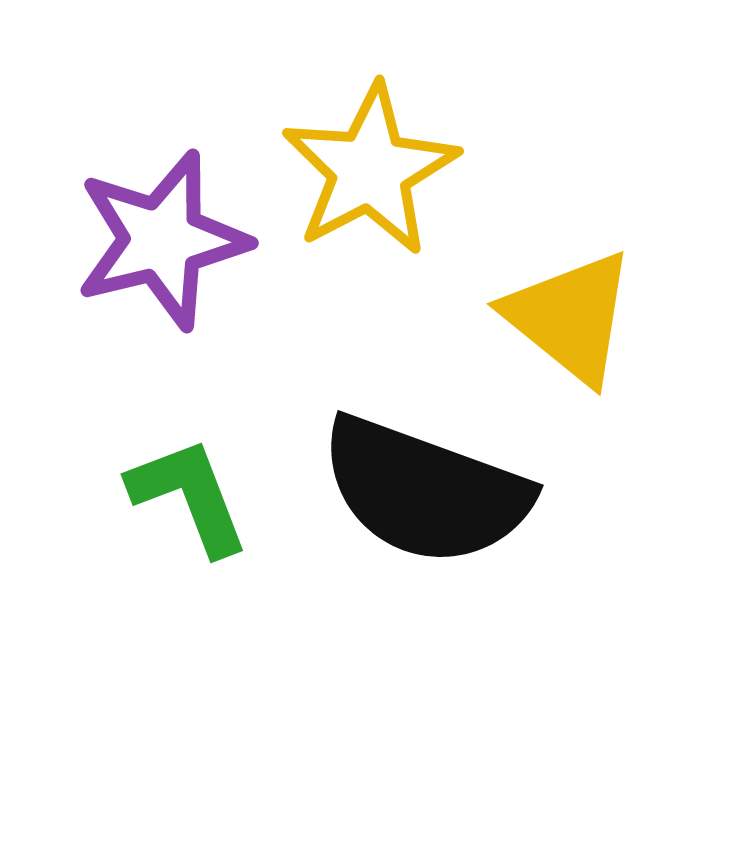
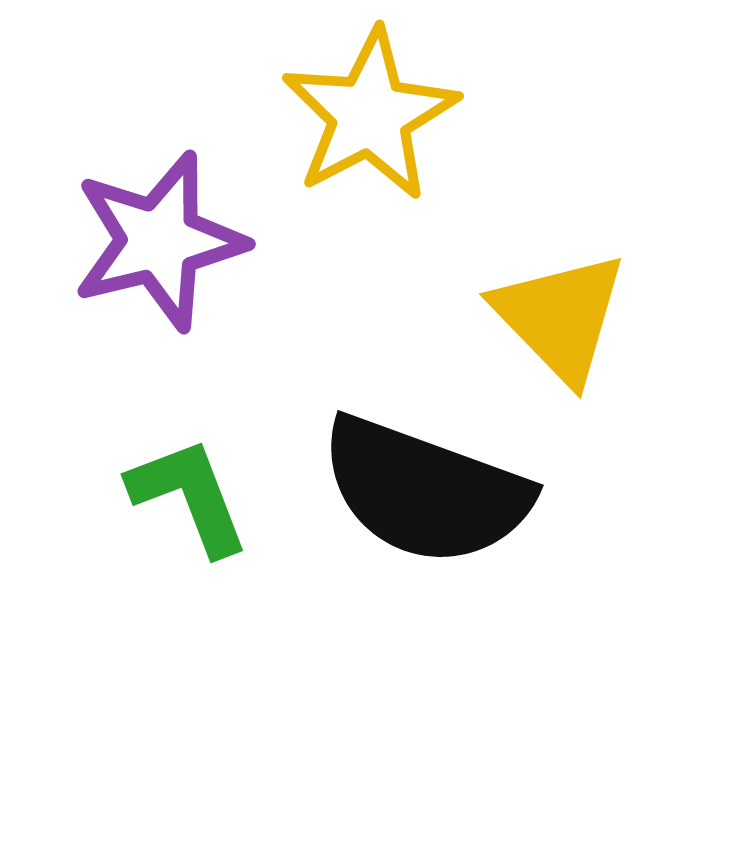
yellow star: moved 55 px up
purple star: moved 3 px left, 1 px down
yellow triangle: moved 10 px left; rotated 7 degrees clockwise
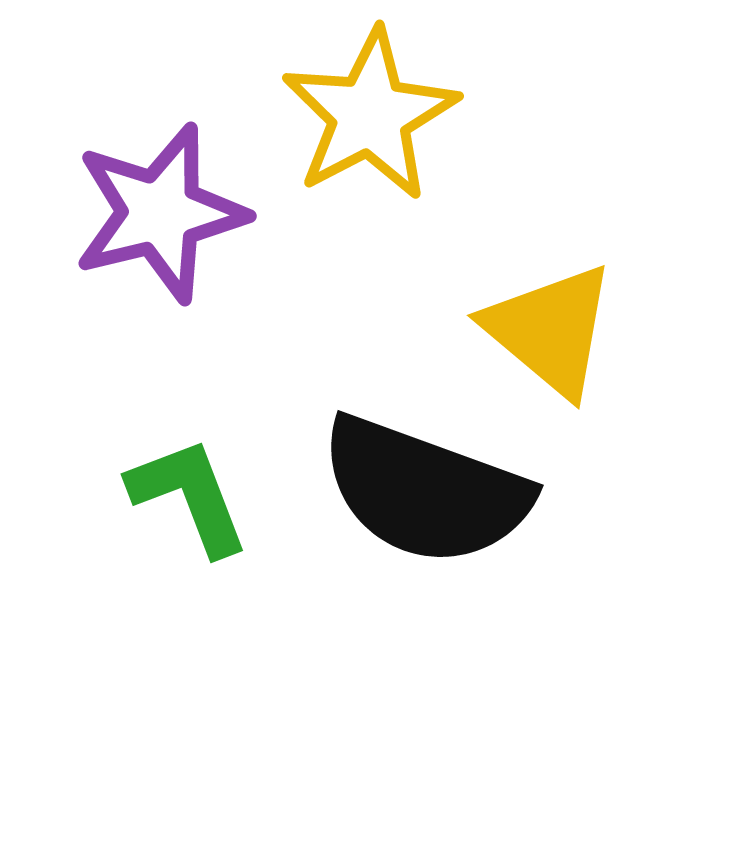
purple star: moved 1 px right, 28 px up
yellow triangle: moved 10 px left, 13 px down; rotated 6 degrees counterclockwise
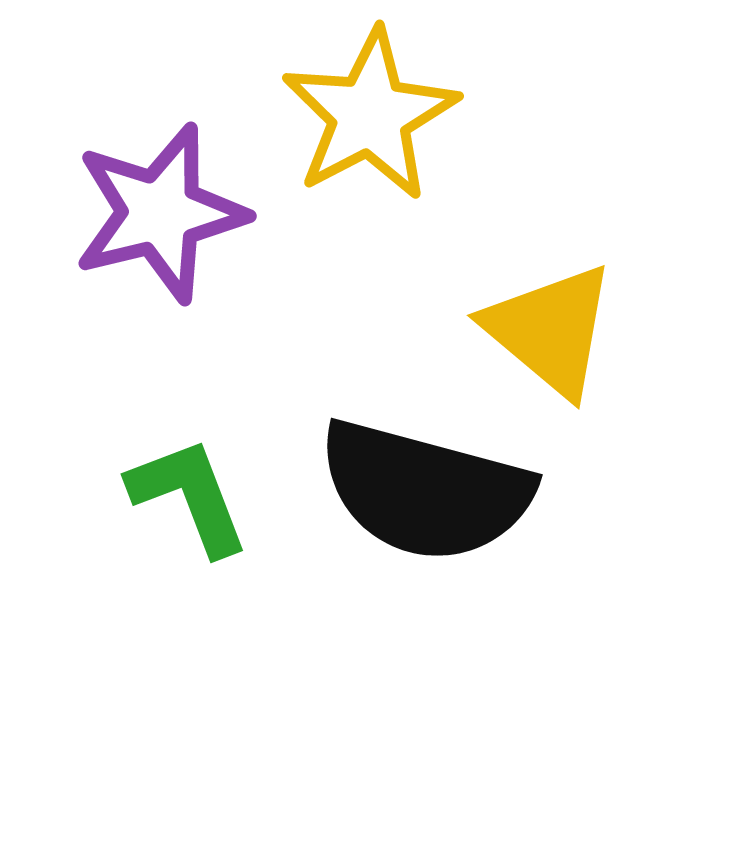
black semicircle: rotated 5 degrees counterclockwise
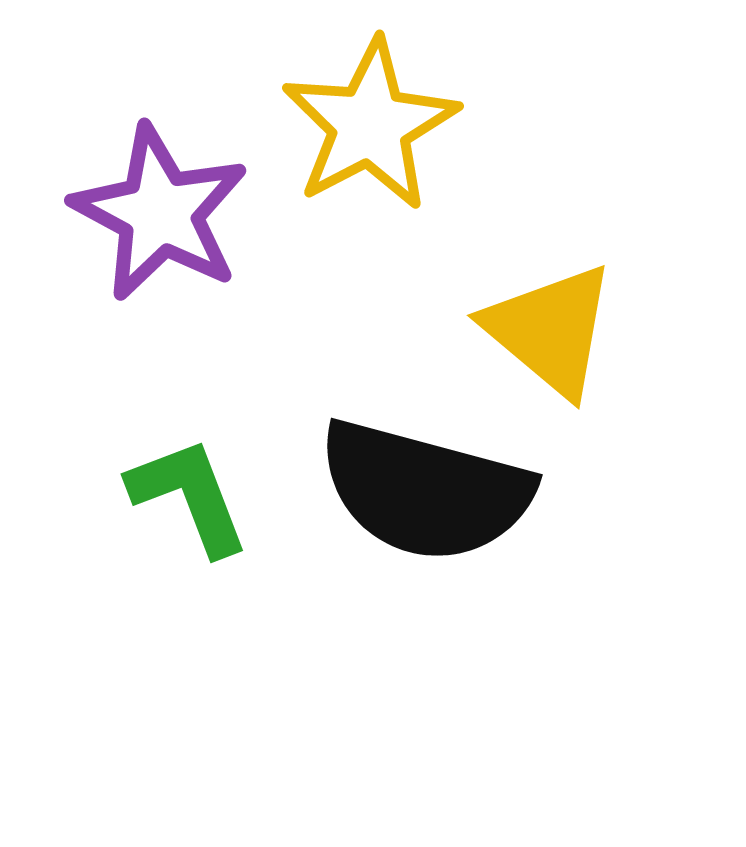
yellow star: moved 10 px down
purple star: rotated 30 degrees counterclockwise
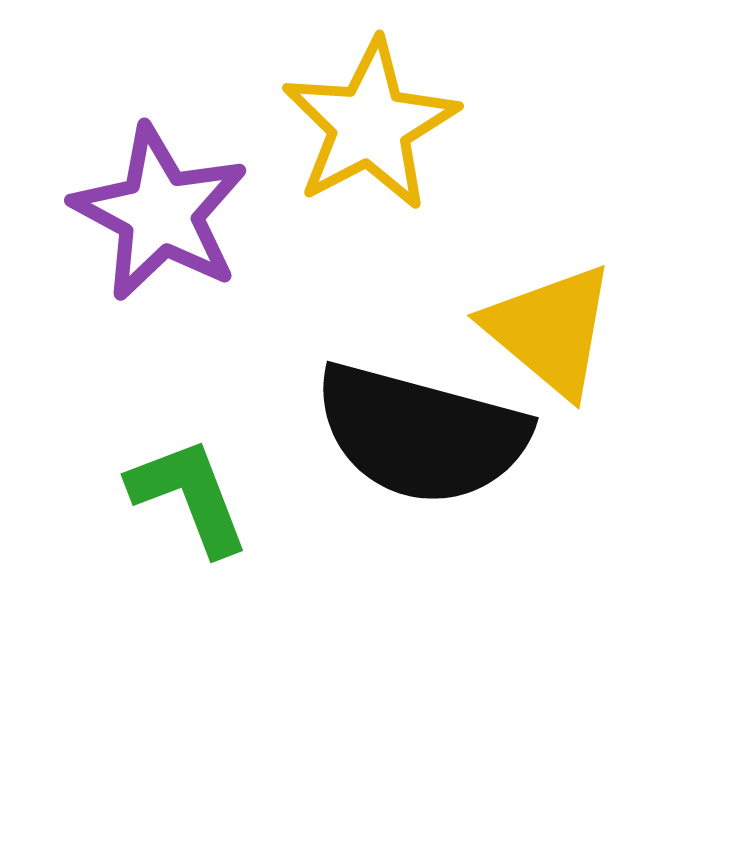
black semicircle: moved 4 px left, 57 px up
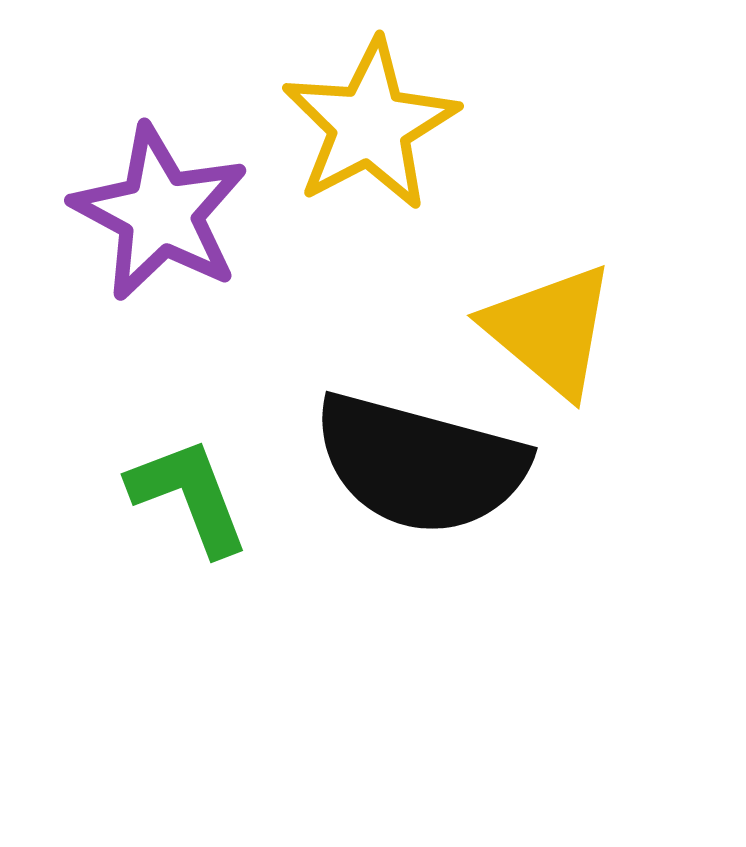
black semicircle: moved 1 px left, 30 px down
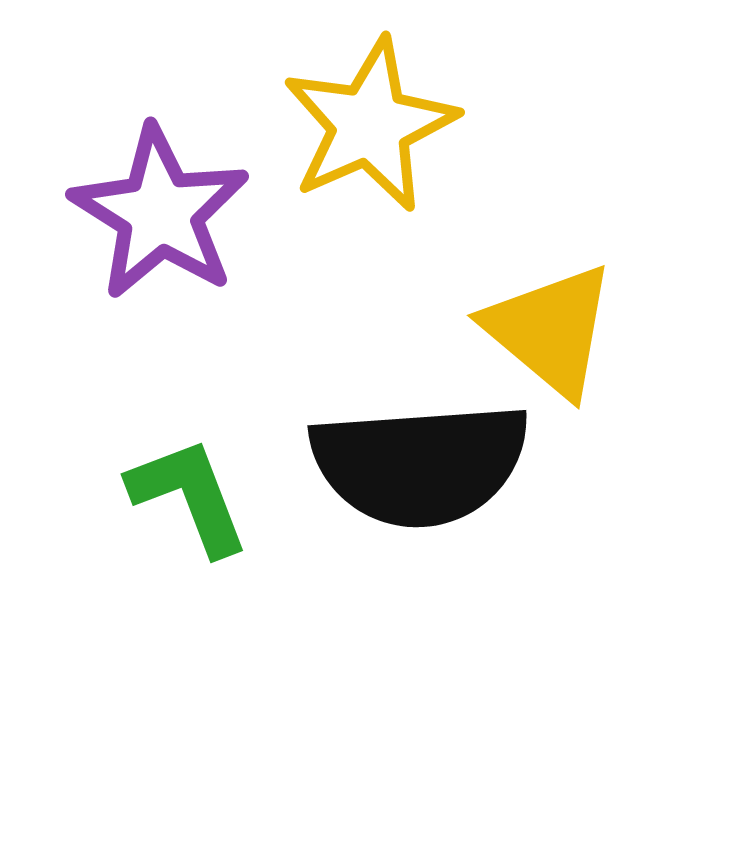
yellow star: rotated 4 degrees clockwise
purple star: rotated 4 degrees clockwise
black semicircle: rotated 19 degrees counterclockwise
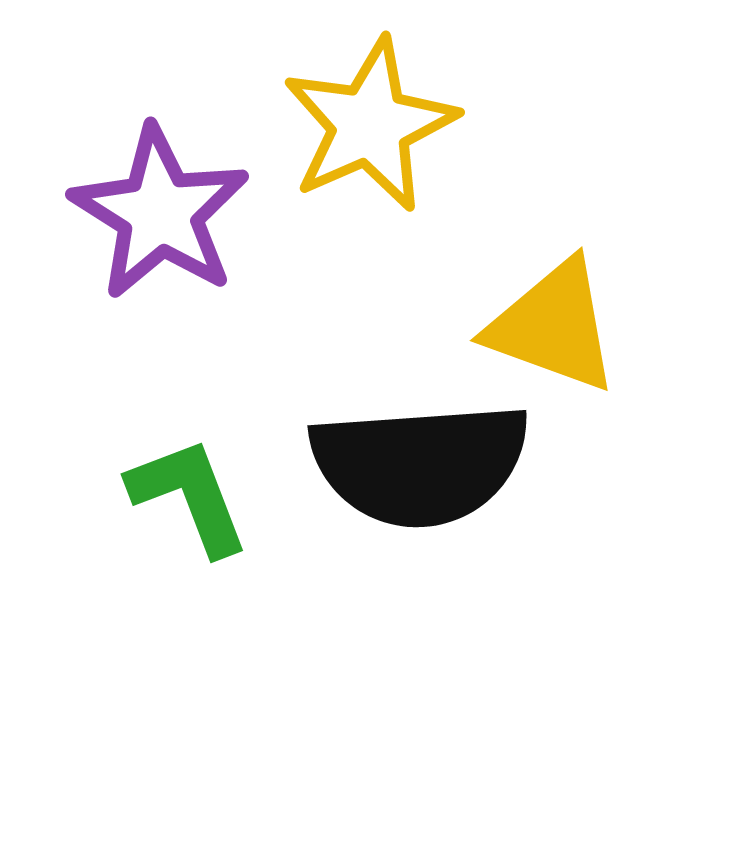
yellow triangle: moved 3 px right, 4 px up; rotated 20 degrees counterclockwise
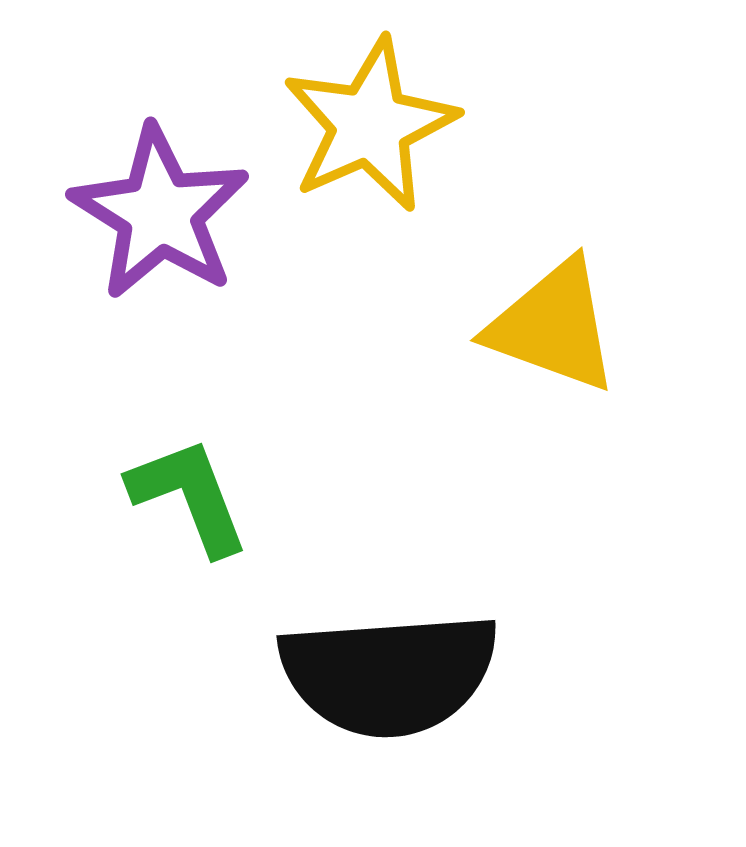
black semicircle: moved 31 px left, 210 px down
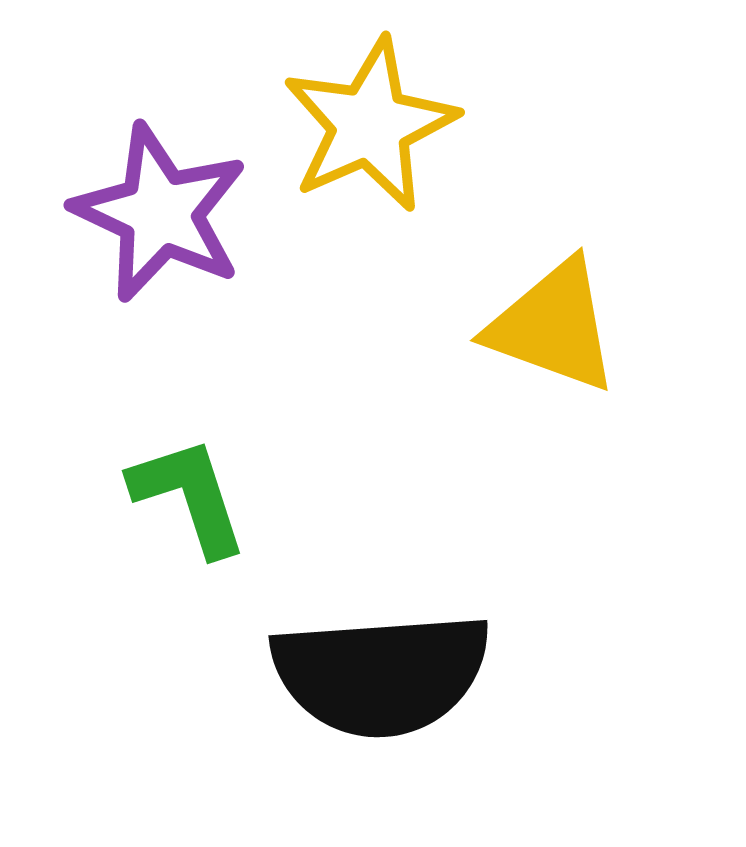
purple star: rotated 7 degrees counterclockwise
green L-shape: rotated 3 degrees clockwise
black semicircle: moved 8 px left
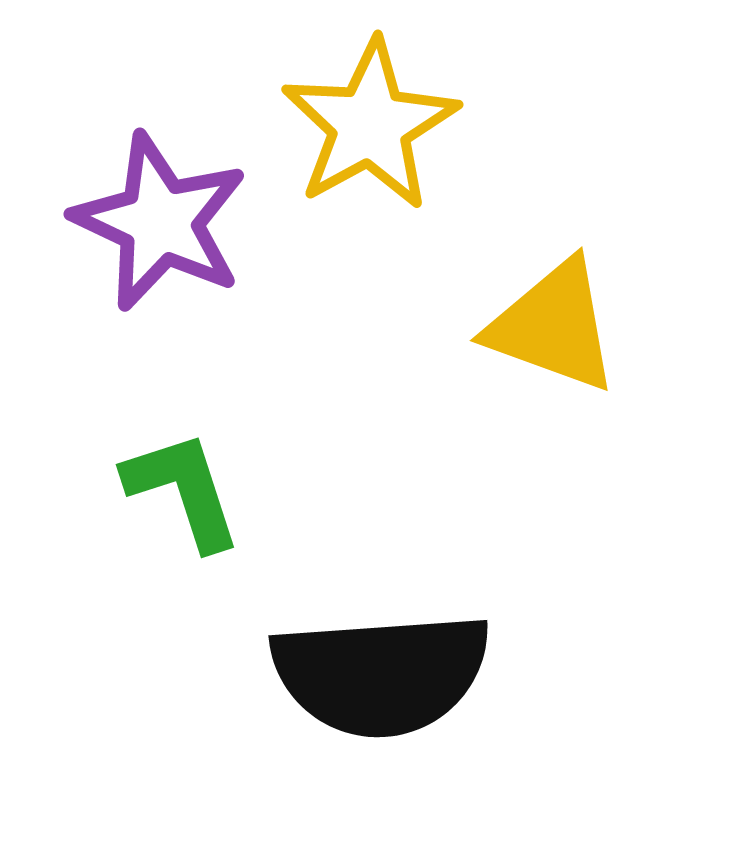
yellow star: rotated 5 degrees counterclockwise
purple star: moved 9 px down
green L-shape: moved 6 px left, 6 px up
